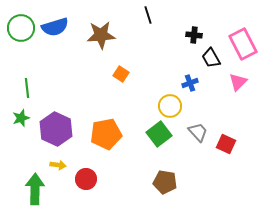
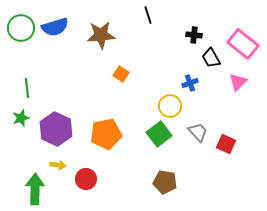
pink rectangle: rotated 24 degrees counterclockwise
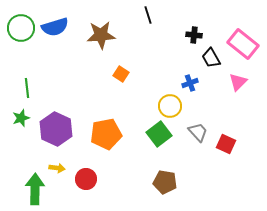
yellow arrow: moved 1 px left, 3 px down
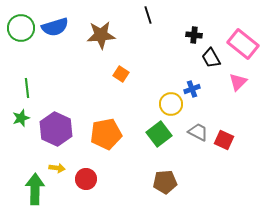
blue cross: moved 2 px right, 6 px down
yellow circle: moved 1 px right, 2 px up
gray trapezoid: rotated 20 degrees counterclockwise
red square: moved 2 px left, 4 px up
brown pentagon: rotated 15 degrees counterclockwise
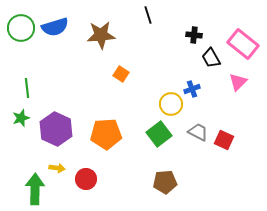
orange pentagon: rotated 8 degrees clockwise
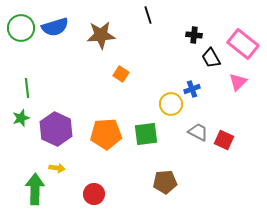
green square: moved 13 px left; rotated 30 degrees clockwise
red circle: moved 8 px right, 15 px down
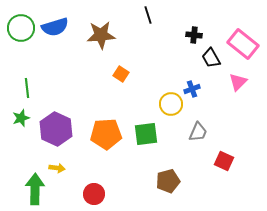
gray trapezoid: rotated 85 degrees clockwise
red square: moved 21 px down
brown pentagon: moved 3 px right, 1 px up; rotated 10 degrees counterclockwise
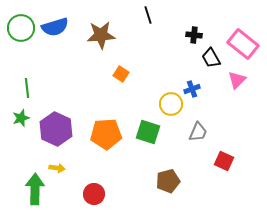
pink triangle: moved 1 px left, 2 px up
green square: moved 2 px right, 2 px up; rotated 25 degrees clockwise
